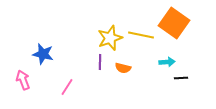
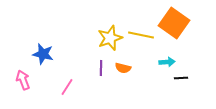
purple line: moved 1 px right, 6 px down
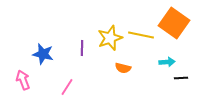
purple line: moved 19 px left, 20 px up
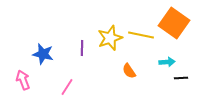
orange semicircle: moved 6 px right, 3 px down; rotated 42 degrees clockwise
